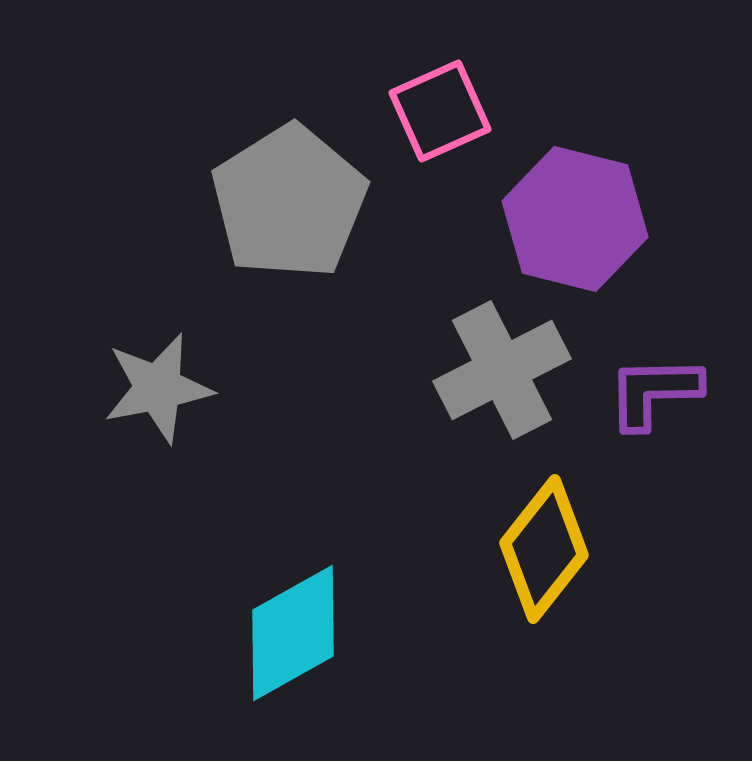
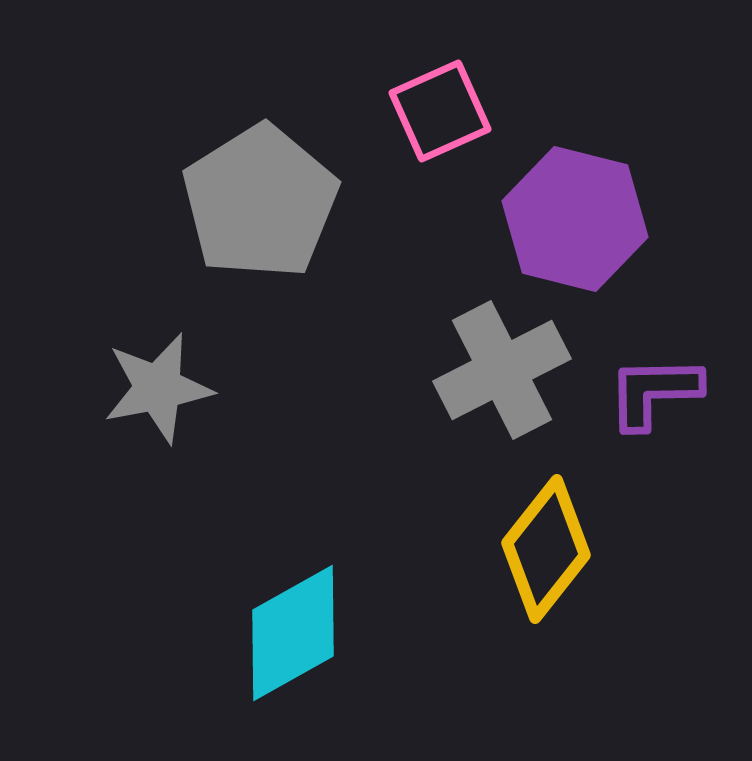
gray pentagon: moved 29 px left
yellow diamond: moved 2 px right
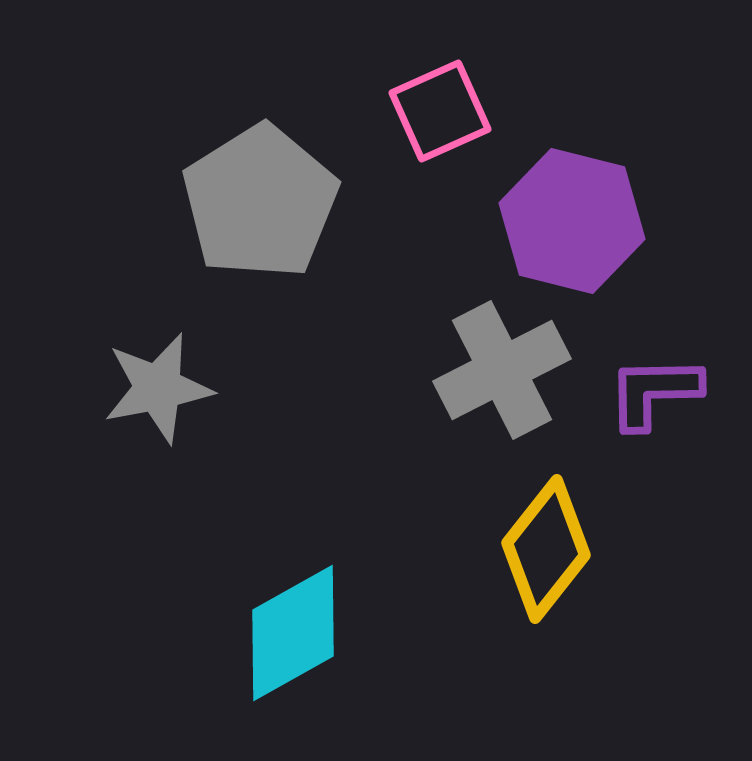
purple hexagon: moved 3 px left, 2 px down
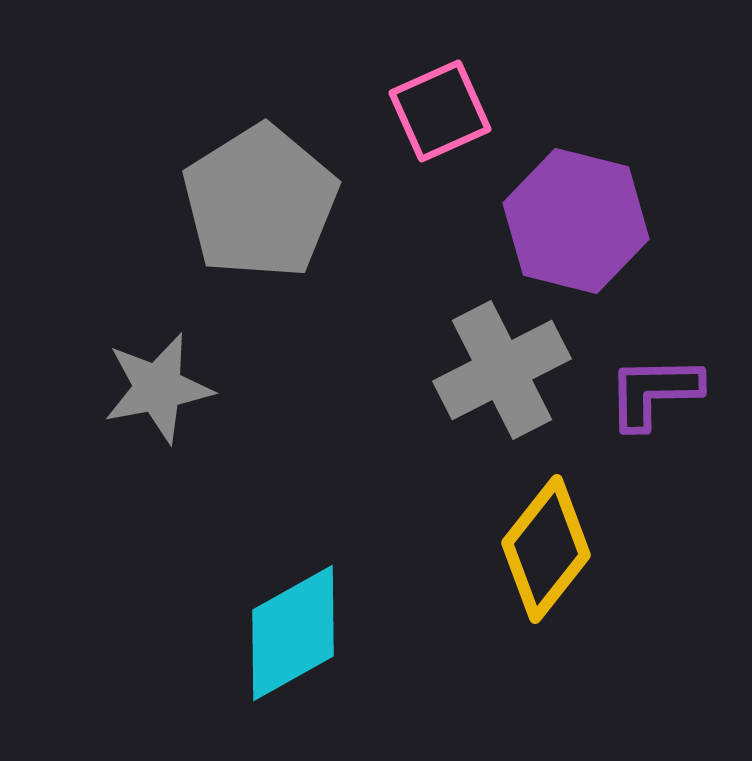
purple hexagon: moved 4 px right
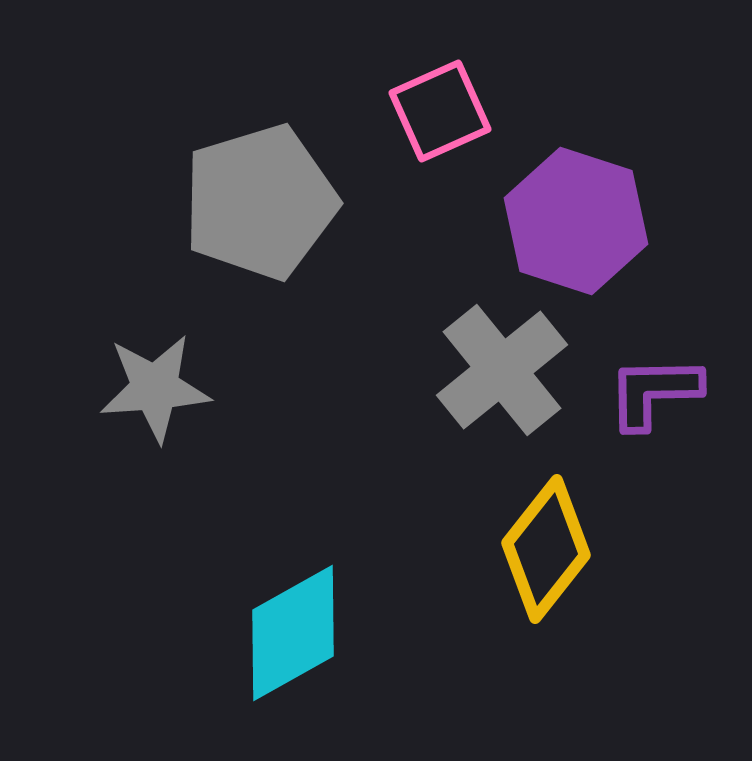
gray pentagon: rotated 15 degrees clockwise
purple hexagon: rotated 4 degrees clockwise
gray cross: rotated 12 degrees counterclockwise
gray star: moved 3 px left; rotated 7 degrees clockwise
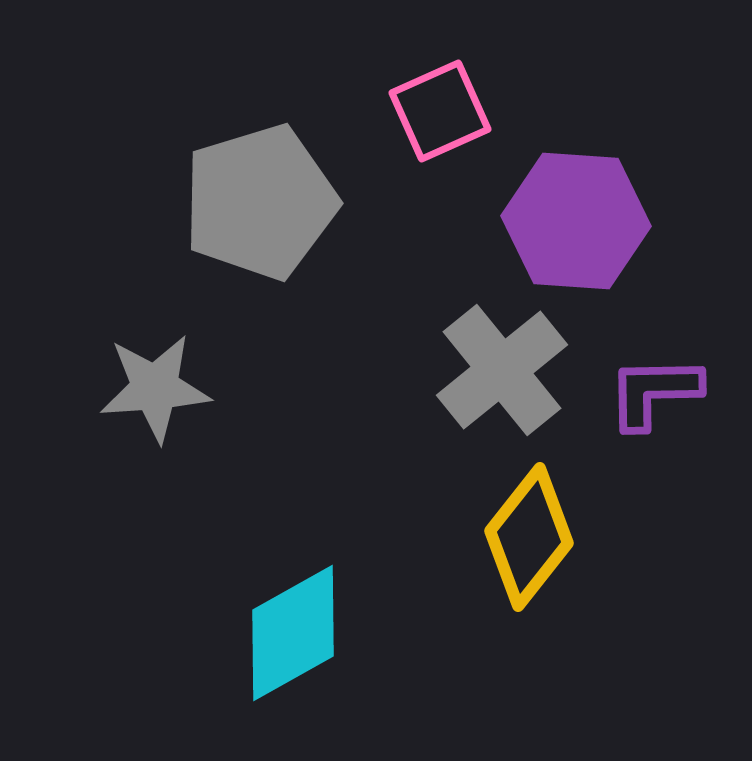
purple hexagon: rotated 14 degrees counterclockwise
yellow diamond: moved 17 px left, 12 px up
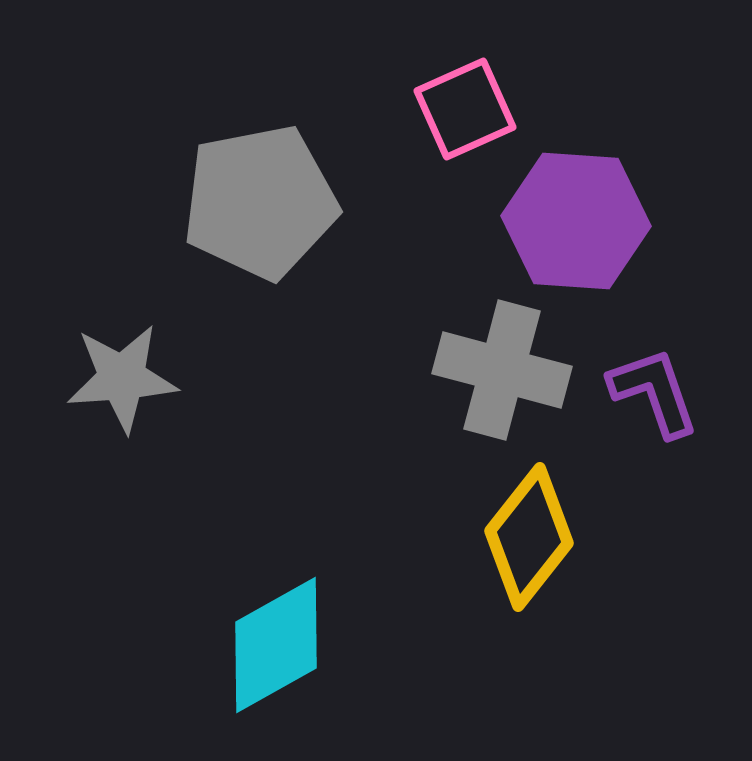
pink square: moved 25 px right, 2 px up
gray pentagon: rotated 6 degrees clockwise
gray cross: rotated 36 degrees counterclockwise
gray star: moved 33 px left, 10 px up
purple L-shape: rotated 72 degrees clockwise
cyan diamond: moved 17 px left, 12 px down
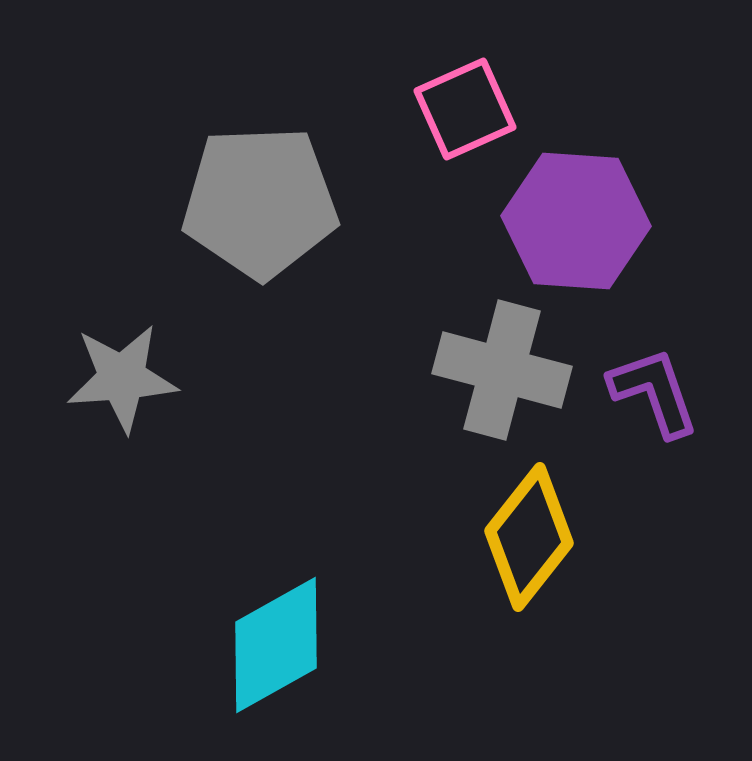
gray pentagon: rotated 9 degrees clockwise
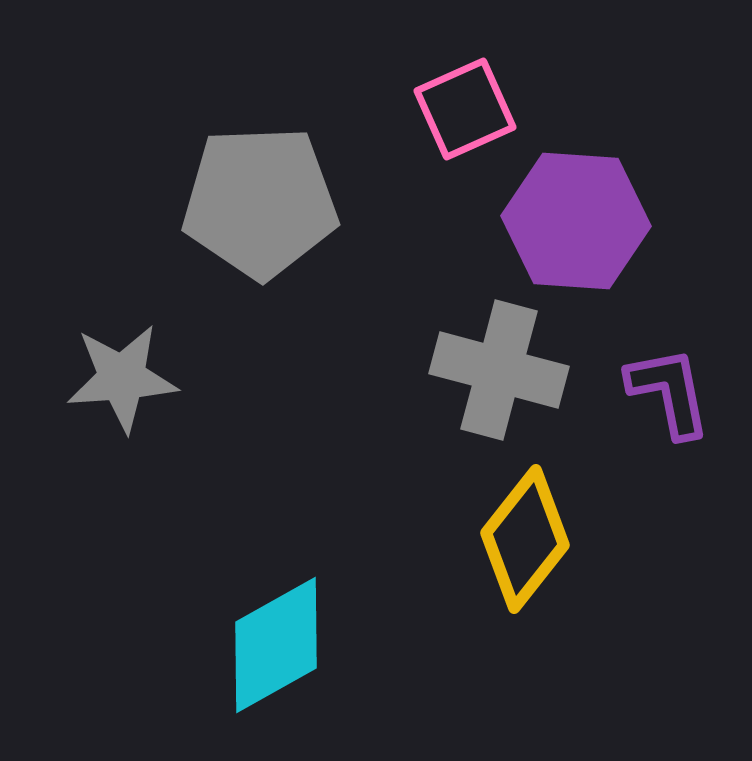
gray cross: moved 3 px left
purple L-shape: moved 15 px right; rotated 8 degrees clockwise
yellow diamond: moved 4 px left, 2 px down
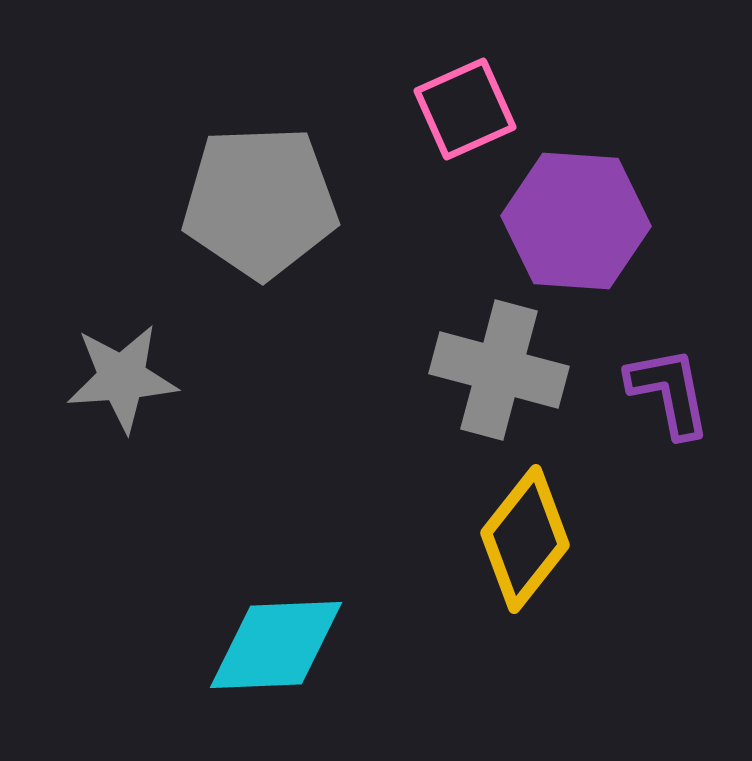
cyan diamond: rotated 27 degrees clockwise
